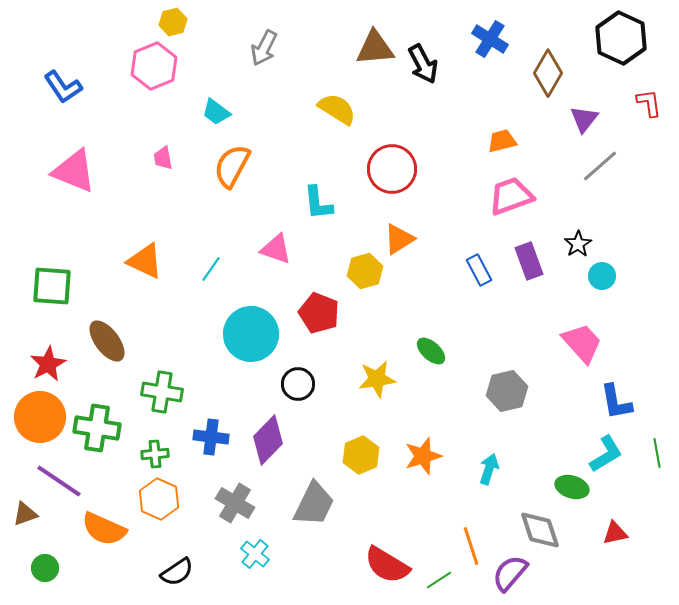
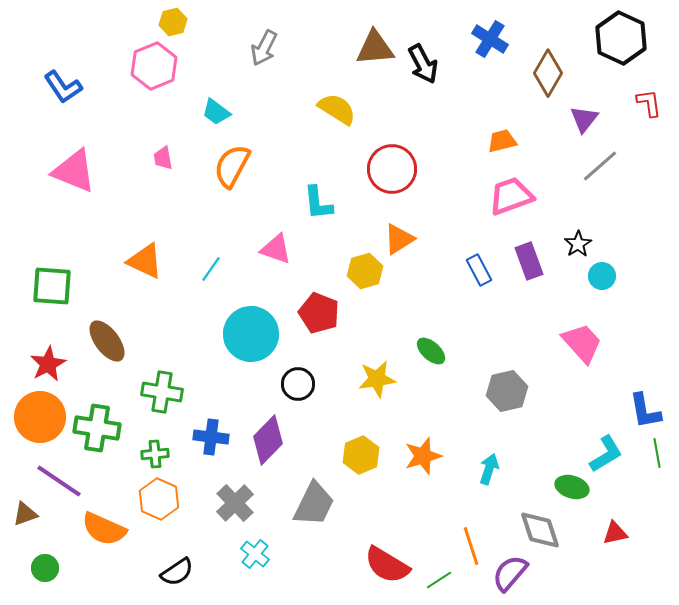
blue L-shape at (616, 402): moved 29 px right, 9 px down
gray cross at (235, 503): rotated 15 degrees clockwise
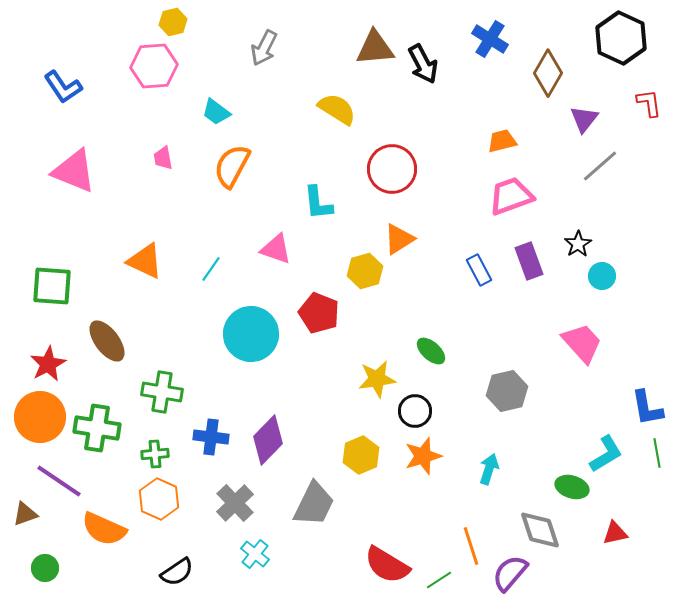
pink hexagon at (154, 66): rotated 18 degrees clockwise
black circle at (298, 384): moved 117 px right, 27 px down
blue L-shape at (645, 411): moved 2 px right, 3 px up
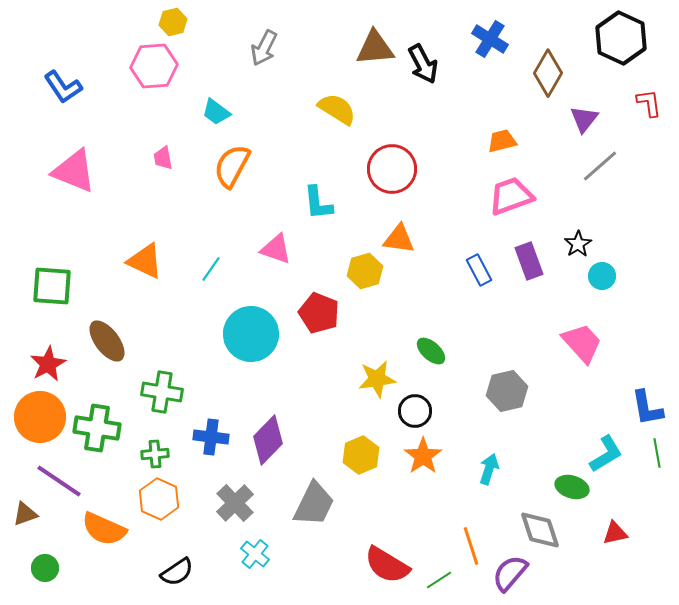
orange triangle at (399, 239): rotated 40 degrees clockwise
orange star at (423, 456): rotated 18 degrees counterclockwise
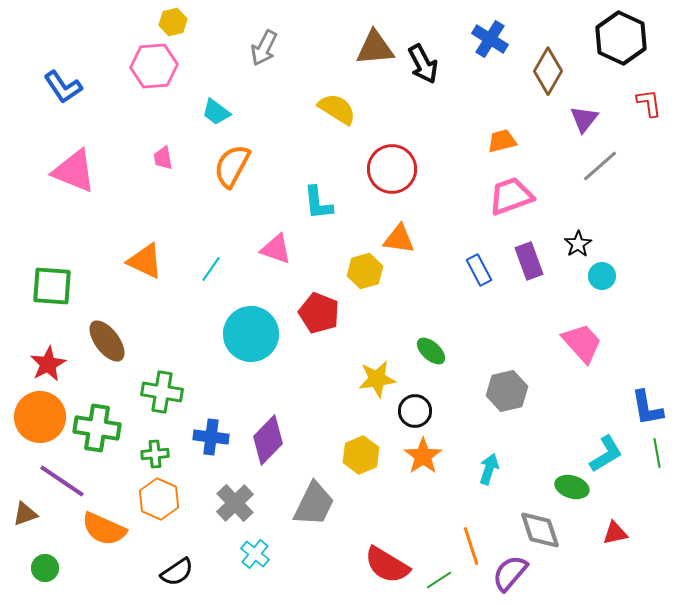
brown diamond at (548, 73): moved 2 px up
purple line at (59, 481): moved 3 px right
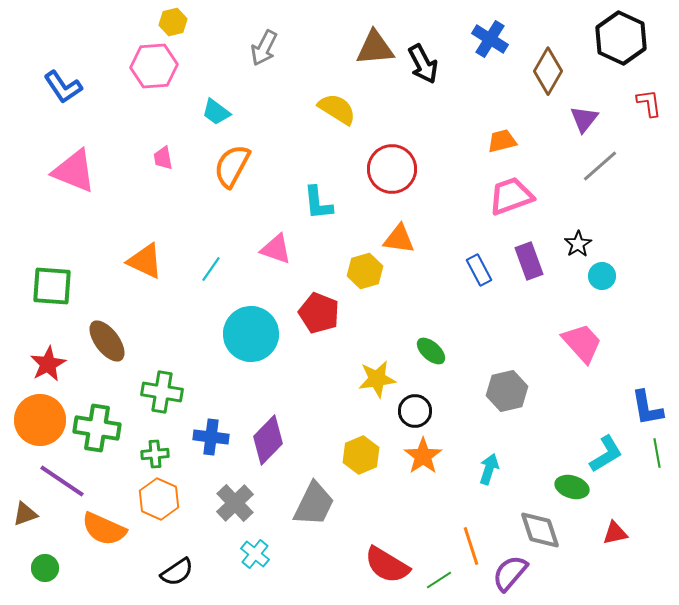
orange circle at (40, 417): moved 3 px down
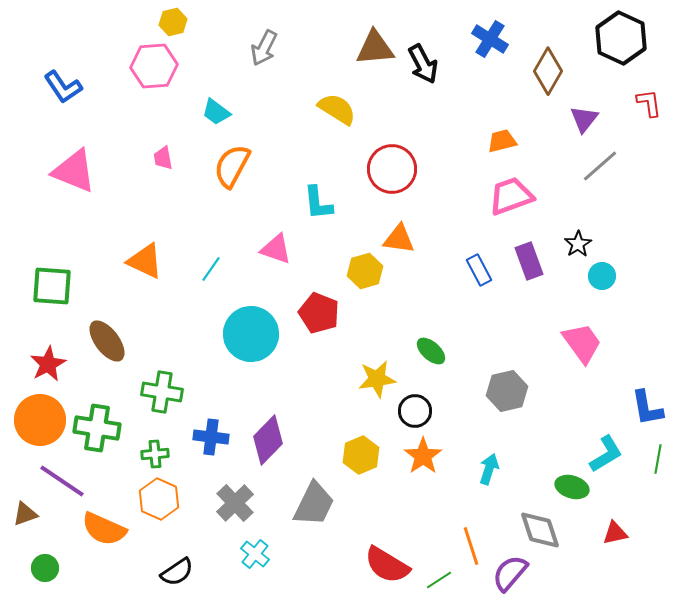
pink trapezoid at (582, 343): rotated 6 degrees clockwise
green line at (657, 453): moved 1 px right, 6 px down; rotated 20 degrees clockwise
